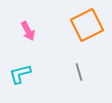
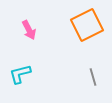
pink arrow: moved 1 px right, 1 px up
gray line: moved 14 px right, 5 px down
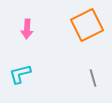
pink arrow: moved 2 px left, 1 px up; rotated 30 degrees clockwise
gray line: moved 1 px down
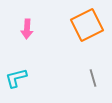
cyan L-shape: moved 4 px left, 4 px down
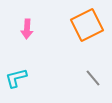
gray line: rotated 24 degrees counterclockwise
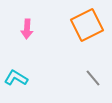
cyan L-shape: rotated 45 degrees clockwise
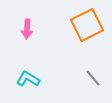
cyan L-shape: moved 12 px right, 1 px down
